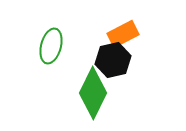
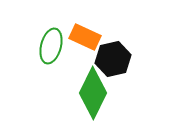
orange rectangle: moved 38 px left, 3 px down; rotated 52 degrees clockwise
black hexagon: moved 1 px up
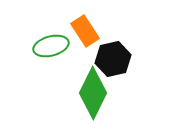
orange rectangle: moved 6 px up; rotated 32 degrees clockwise
green ellipse: rotated 60 degrees clockwise
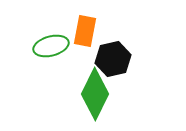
orange rectangle: rotated 44 degrees clockwise
green diamond: moved 2 px right, 1 px down
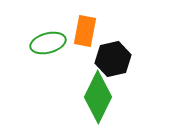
green ellipse: moved 3 px left, 3 px up
green diamond: moved 3 px right, 3 px down
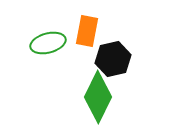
orange rectangle: moved 2 px right
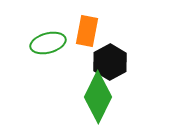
black hexagon: moved 3 px left, 3 px down; rotated 16 degrees counterclockwise
